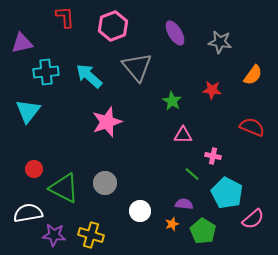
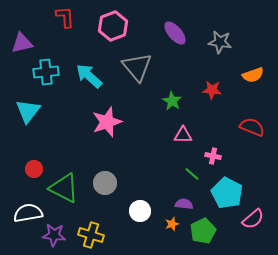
purple ellipse: rotated 10 degrees counterclockwise
orange semicircle: rotated 35 degrees clockwise
green pentagon: rotated 15 degrees clockwise
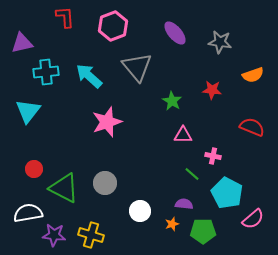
green pentagon: rotated 25 degrees clockwise
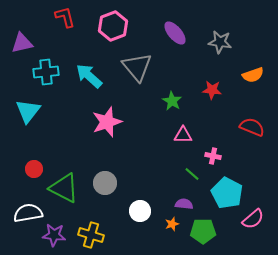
red L-shape: rotated 10 degrees counterclockwise
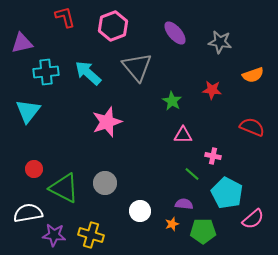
cyan arrow: moved 1 px left, 3 px up
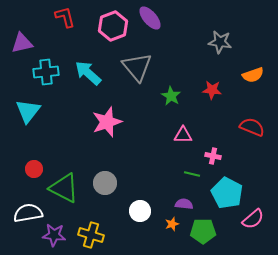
purple ellipse: moved 25 px left, 15 px up
green star: moved 1 px left, 5 px up
green line: rotated 28 degrees counterclockwise
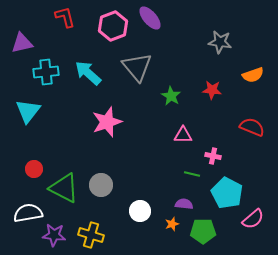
gray circle: moved 4 px left, 2 px down
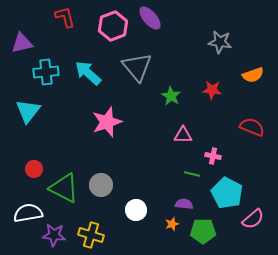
white circle: moved 4 px left, 1 px up
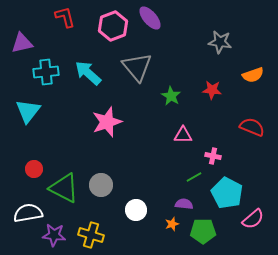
green line: moved 2 px right, 3 px down; rotated 42 degrees counterclockwise
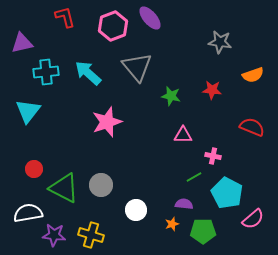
green star: rotated 18 degrees counterclockwise
